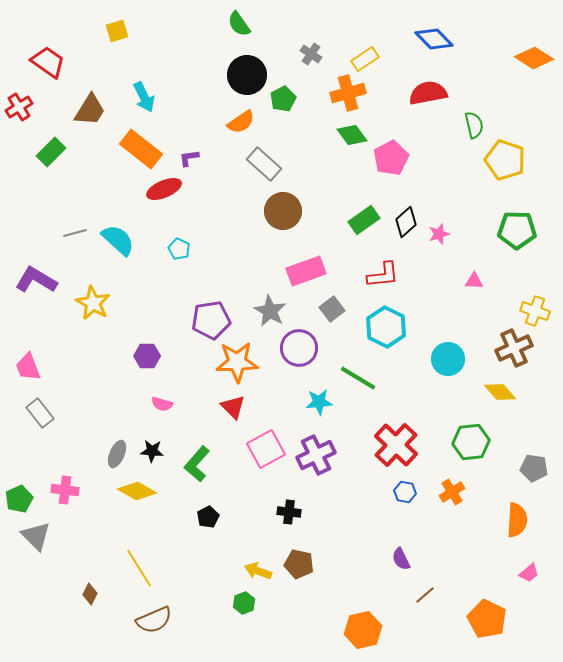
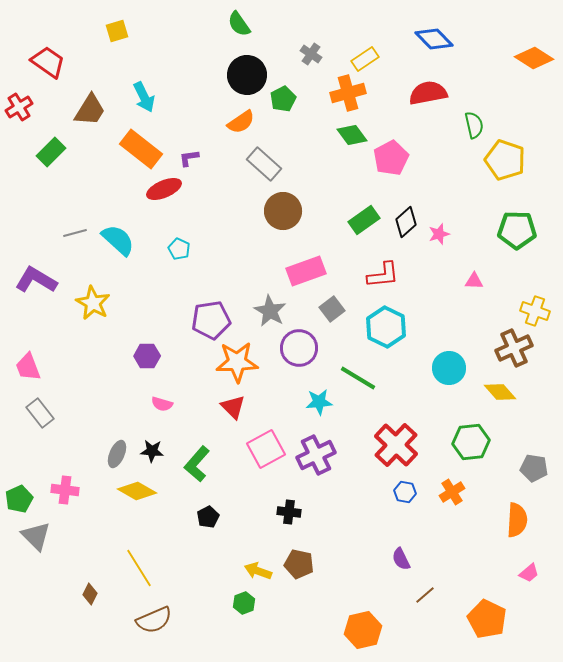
cyan circle at (448, 359): moved 1 px right, 9 px down
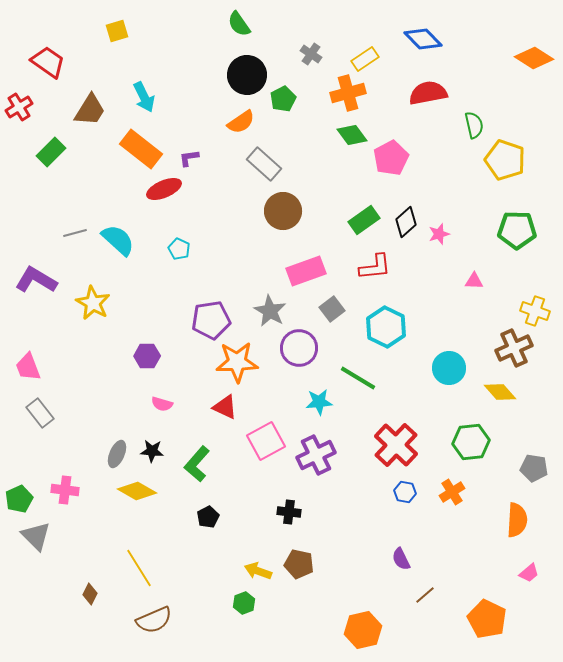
blue diamond at (434, 39): moved 11 px left
red L-shape at (383, 275): moved 8 px left, 8 px up
red triangle at (233, 407): moved 8 px left; rotated 20 degrees counterclockwise
pink square at (266, 449): moved 8 px up
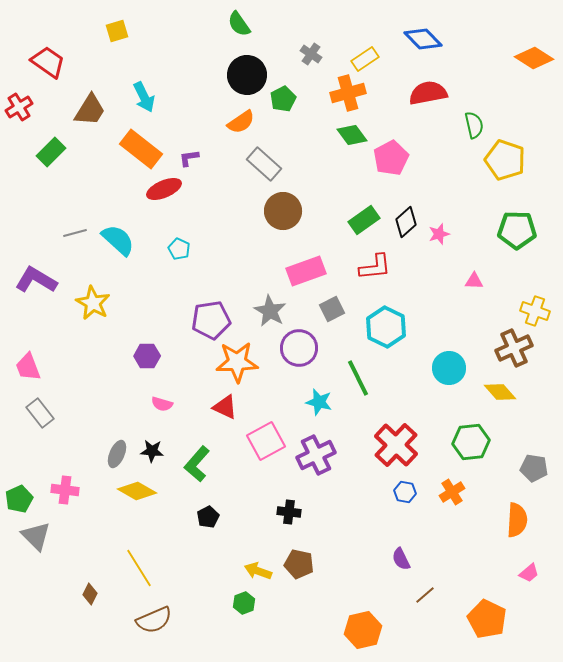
gray square at (332, 309): rotated 10 degrees clockwise
green line at (358, 378): rotated 33 degrees clockwise
cyan star at (319, 402): rotated 20 degrees clockwise
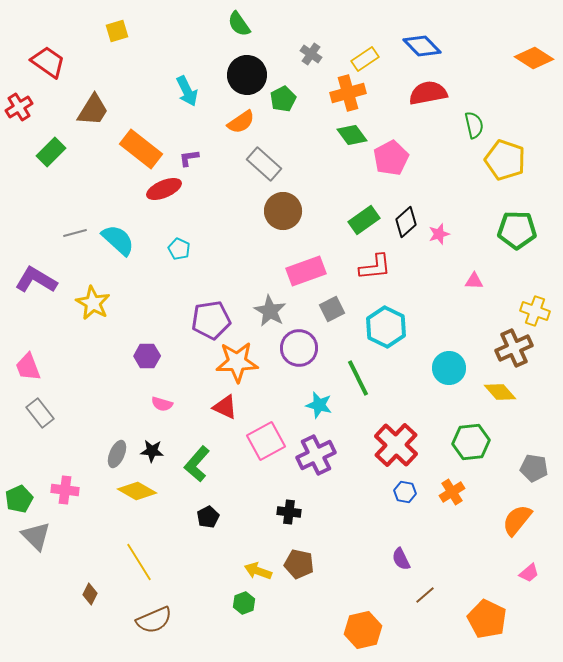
blue diamond at (423, 39): moved 1 px left, 7 px down
cyan arrow at (144, 97): moved 43 px right, 6 px up
brown trapezoid at (90, 110): moved 3 px right
cyan star at (319, 402): moved 3 px down
orange semicircle at (517, 520): rotated 144 degrees counterclockwise
yellow line at (139, 568): moved 6 px up
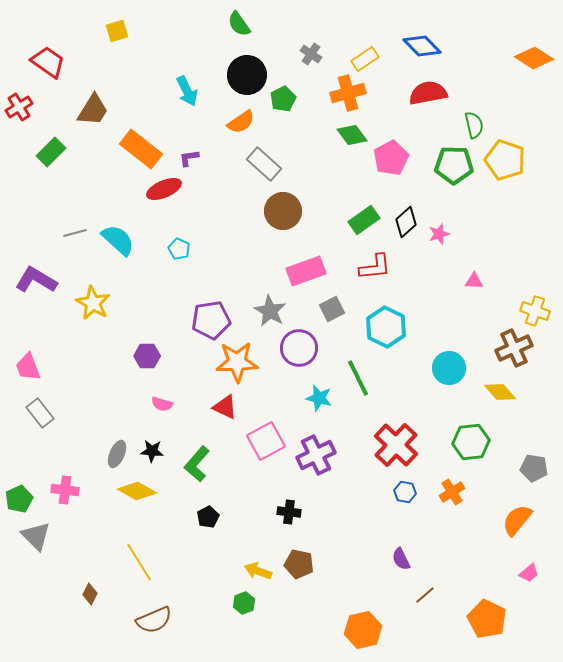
green pentagon at (517, 230): moved 63 px left, 65 px up
cyan star at (319, 405): moved 7 px up
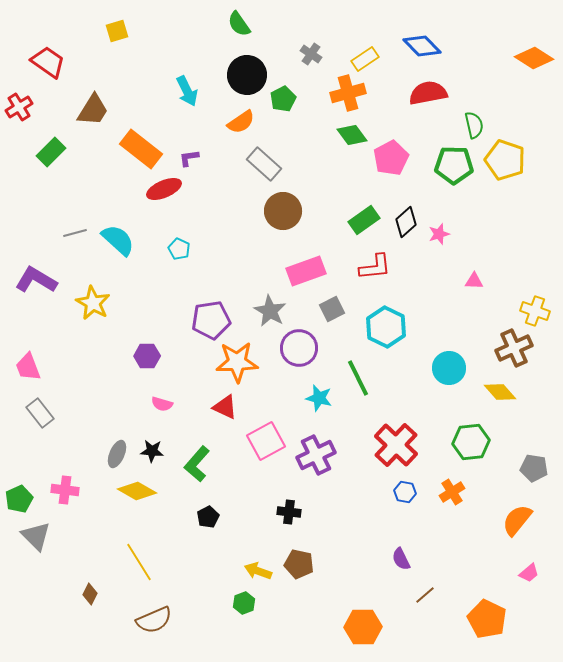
orange hexagon at (363, 630): moved 3 px up; rotated 12 degrees clockwise
